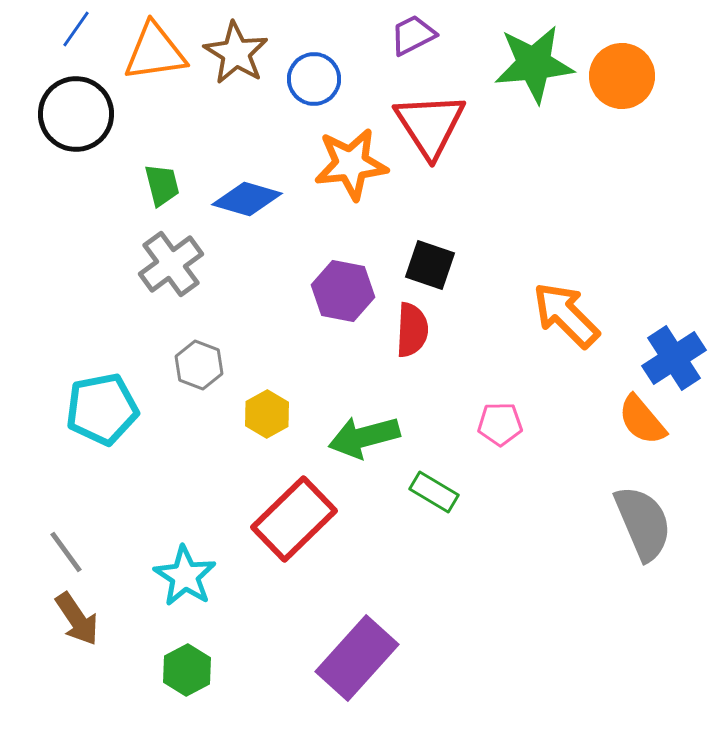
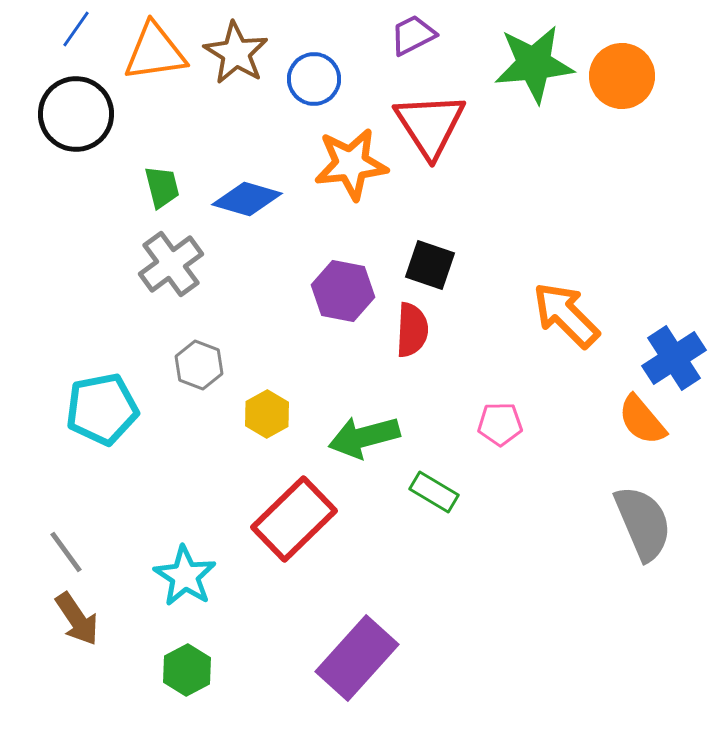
green trapezoid: moved 2 px down
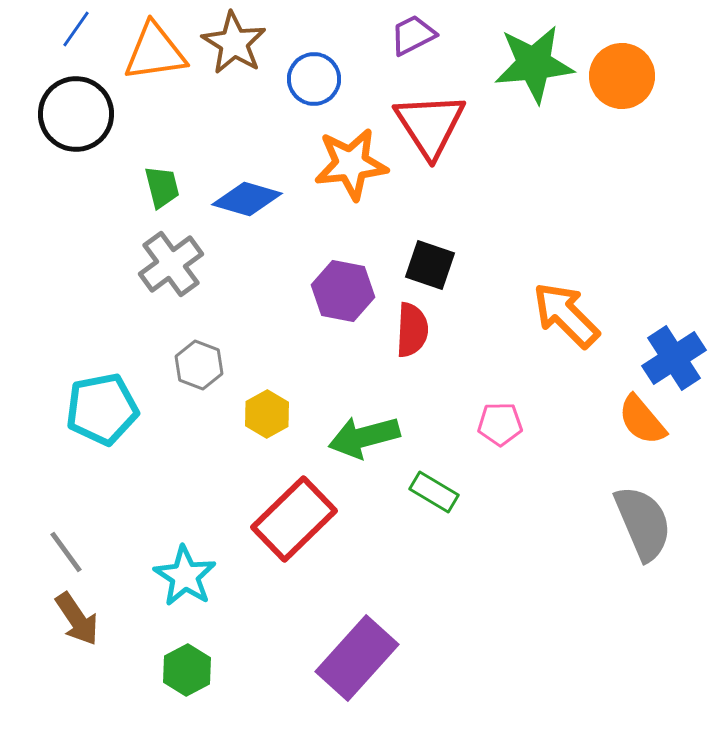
brown star: moved 2 px left, 10 px up
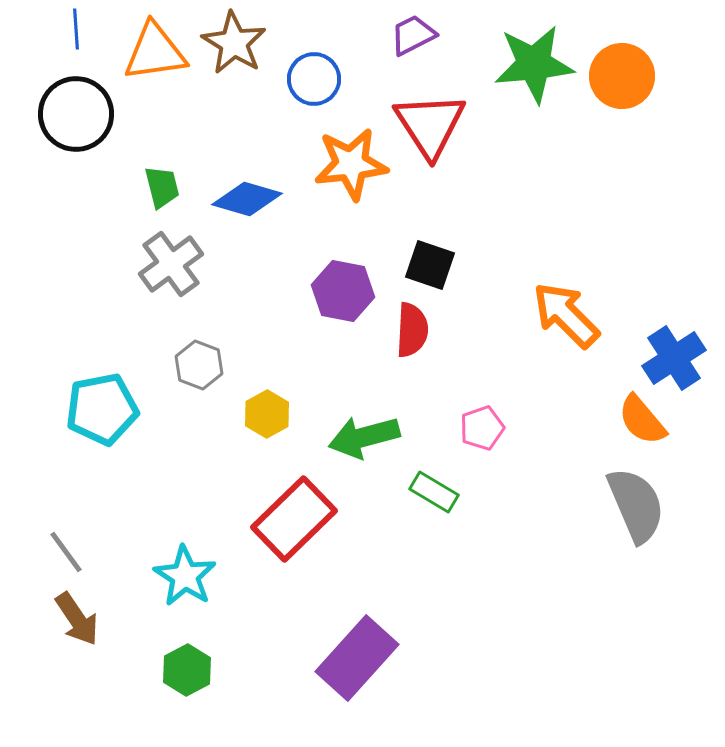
blue line: rotated 39 degrees counterclockwise
pink pentagon: moved 18 px left, 4 px down; rotated 18 degrees counterclockwise
gray semicircle: moved 7 px left, 18 px up
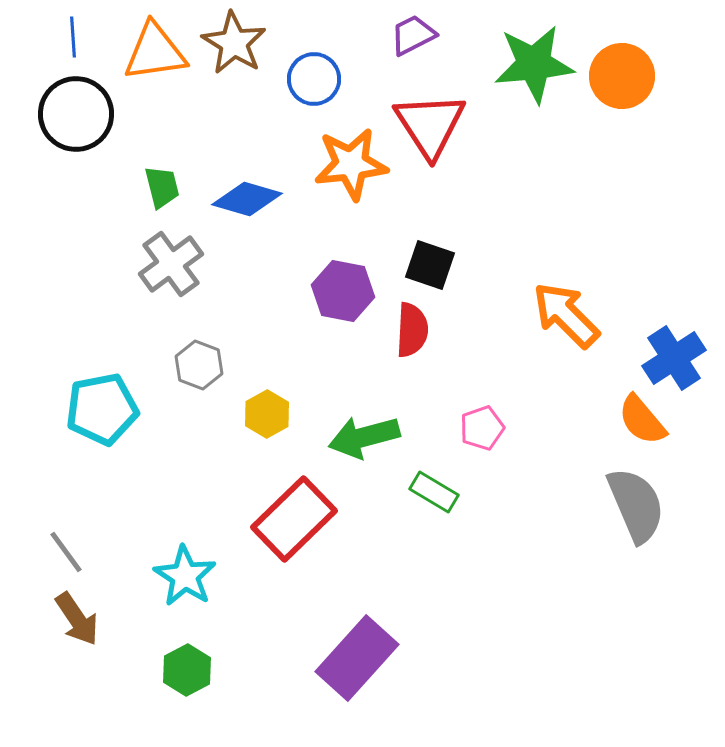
blue line: moved 3 px left, 8 px down
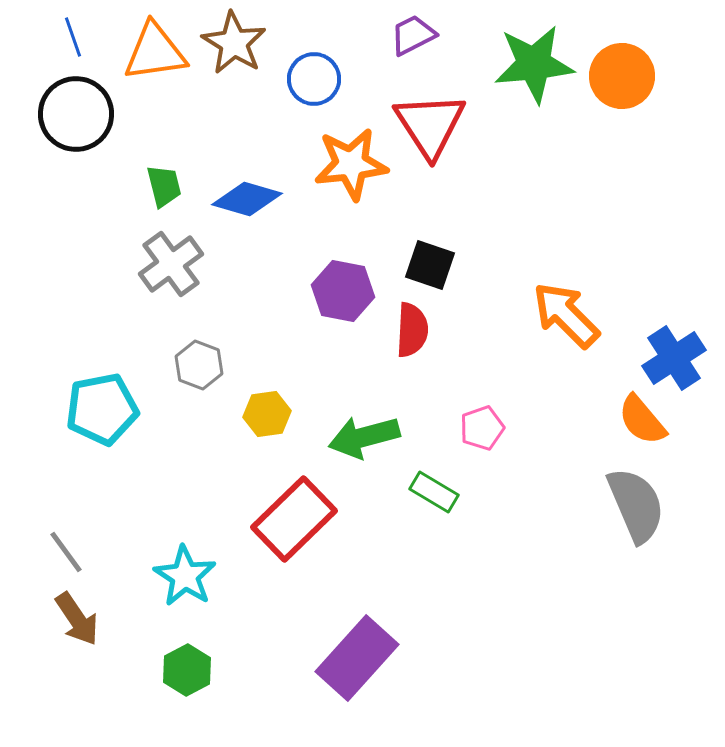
blue line: rotated 15 degrees counterclockwise
green trapezoid: moved 2 px right, 1 px up
yellow hexagon: rotated 21 degrees clockwise
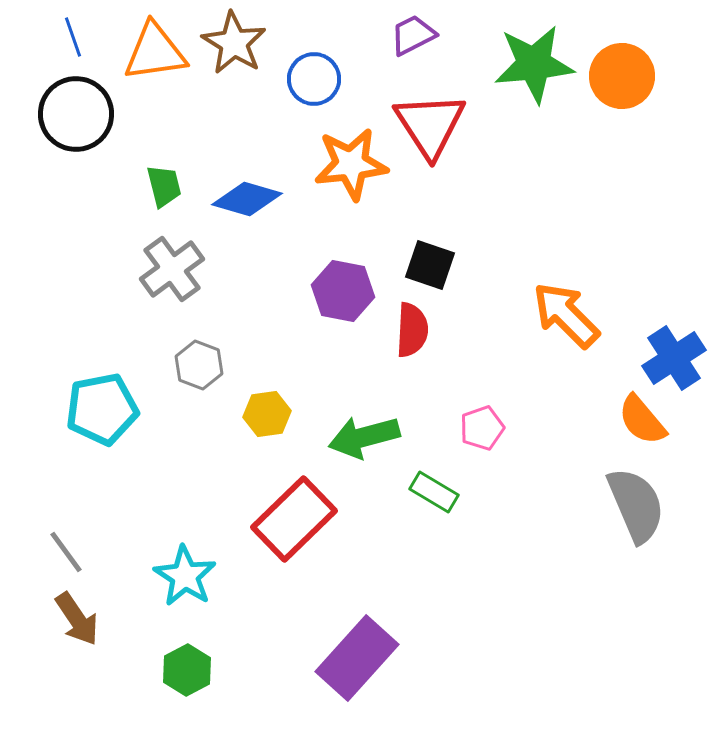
gray cross: moved 1 px right, 5 px down
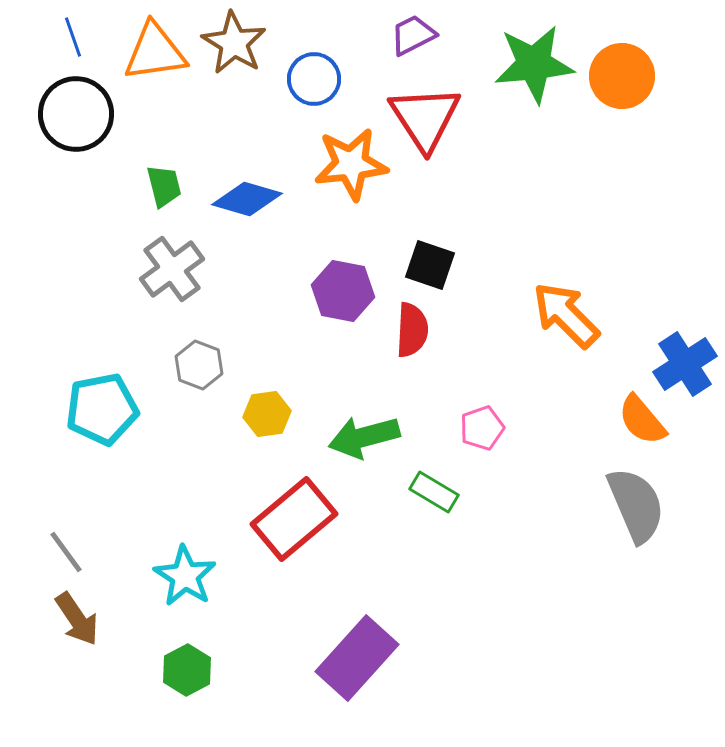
red triangle: moved 5 px left, 7 px up
blue cross: moved 11 px right, 6 px down
red rectangle: rotated 4 degrees clockwise
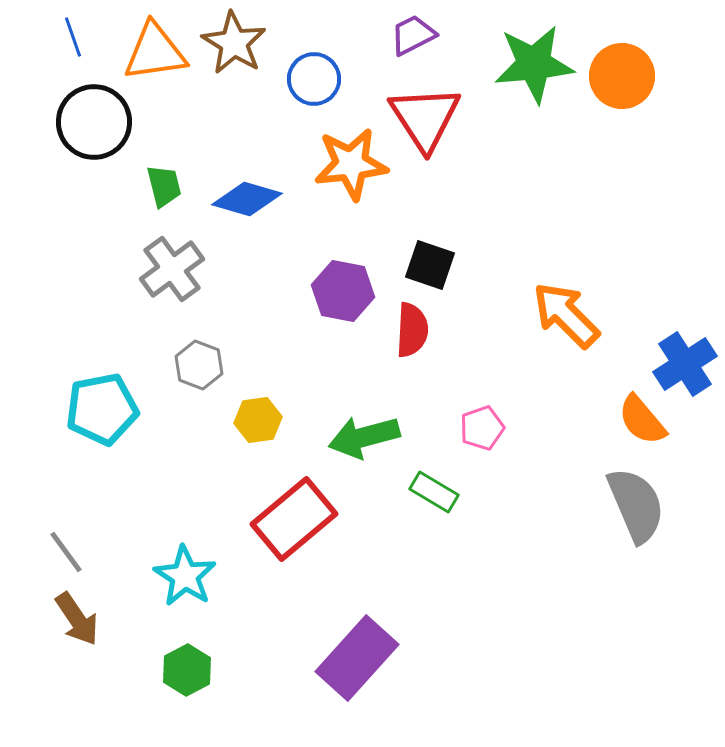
black circle: moved 18 px right, 8 px down
yellow hexagon: moved 9 px left, 6 px down
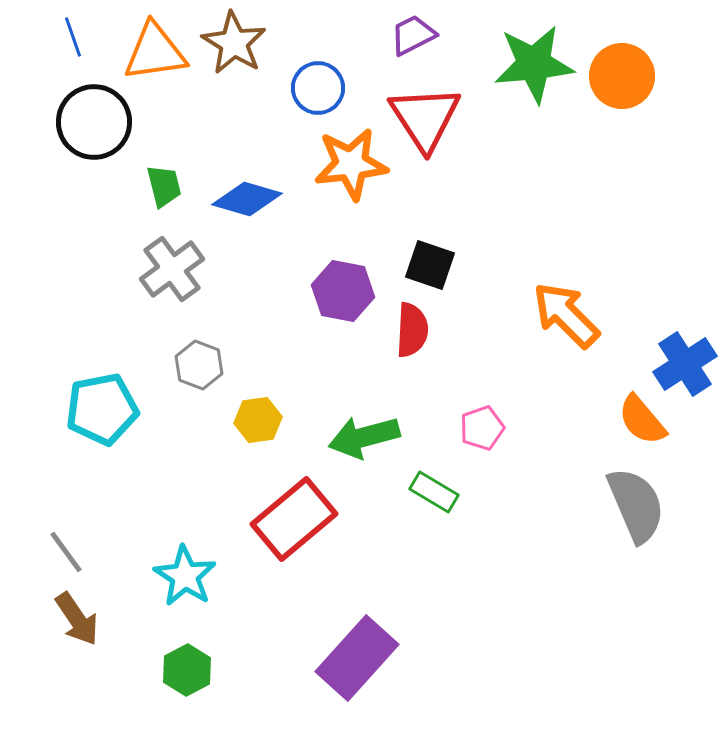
blue circle: moved 4 px right, 9 px down
